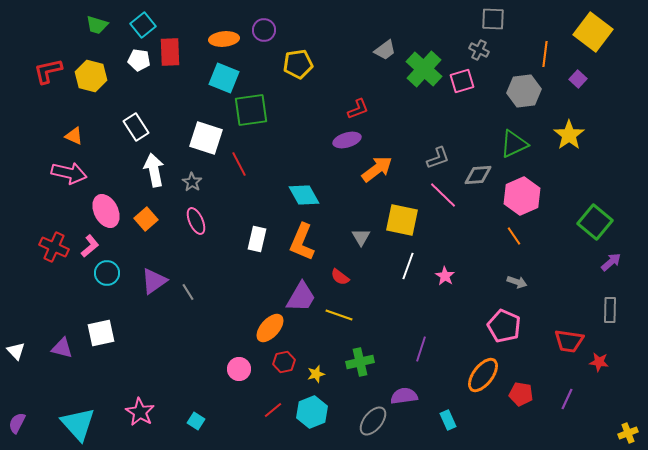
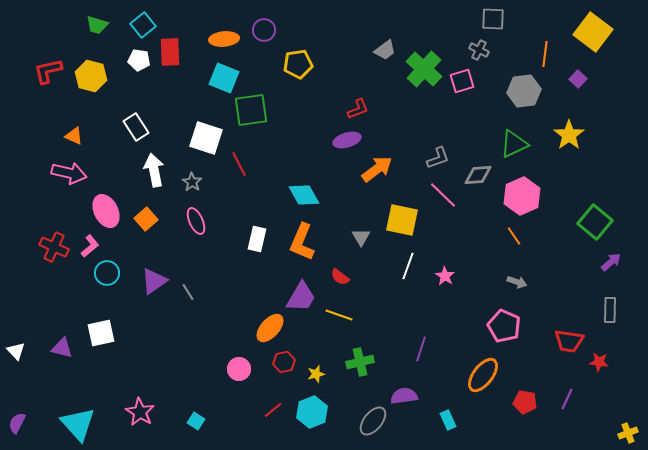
red pentagon at (521, 394): moved 4 px right, 8 px down
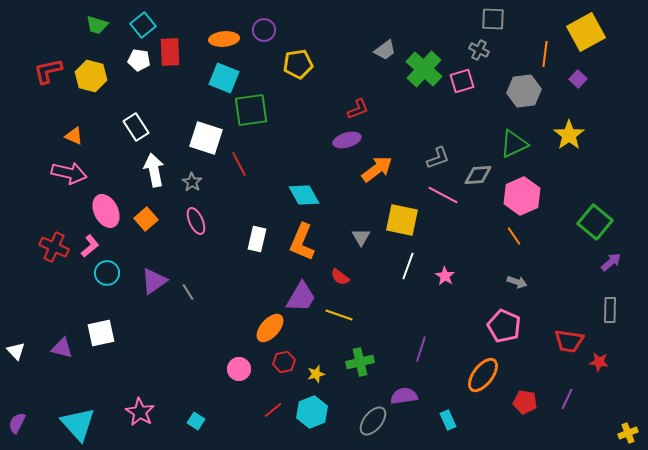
yellow square at (593, 32): moved 7 px left; rotated 24 degrees clockwise
pink line at (443, 195): rotated 16 degrees counterclockwise
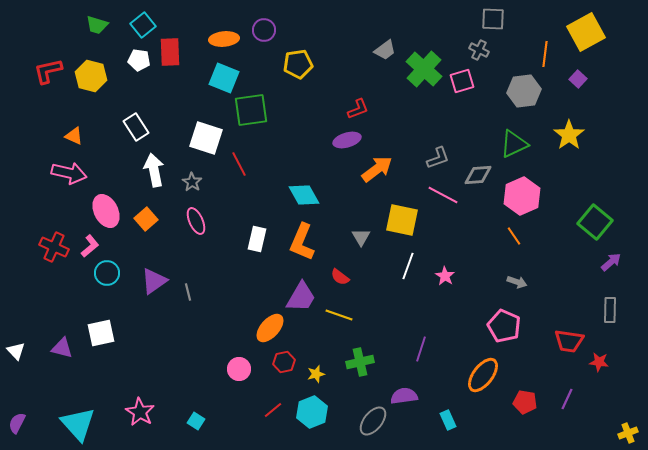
gray line at (188, 292): rotated 18 degrees clockwise
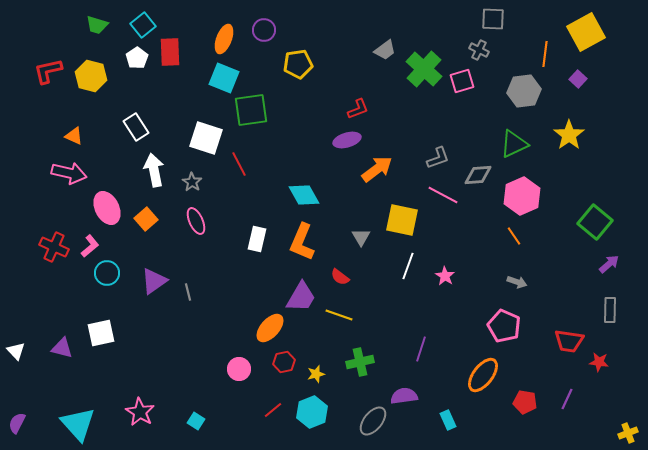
orange ellipse at (224, 39): rotated 64 degrees counterclockwise
white pentagon at (139, 60): moved 2 px left, 2 px up; rotated 30 degrees clockwise
pink ellipse at (106, 211): moved 1 px right, 3 px up
purple arrow at (611, 262): moved 2 px left, 2 px down
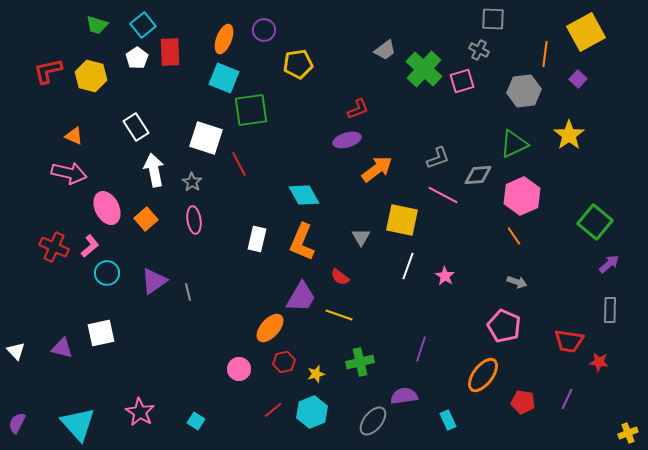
pink ellipse at (196, 221): moved 2 px left, 1 px up; rotated 16 degrees clockwise
red pentagon at (525, 402): moved 2 px left
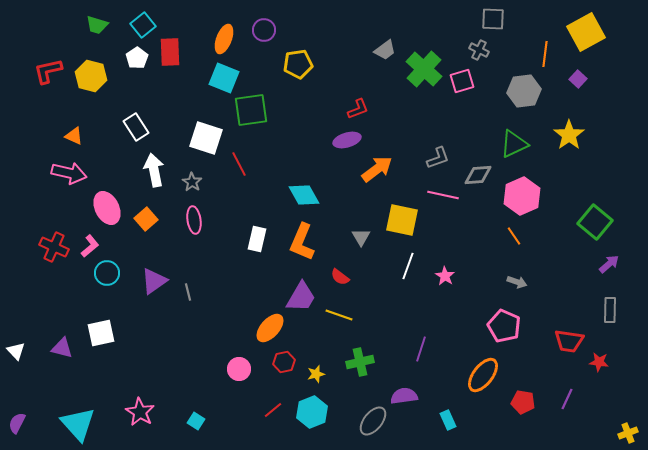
pink line at (443, 195): rotated 16 degrees counterclockwise
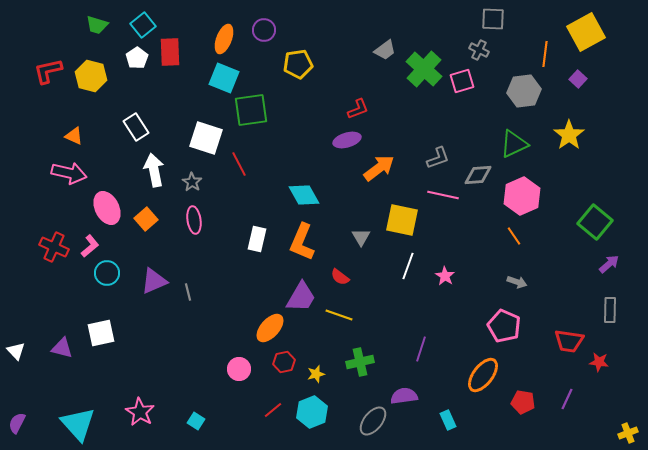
orange arrow at (377, 169): moved 2 px right, 1 px up
purple triangle at (154, 281): rotated 12 degrees clockwise
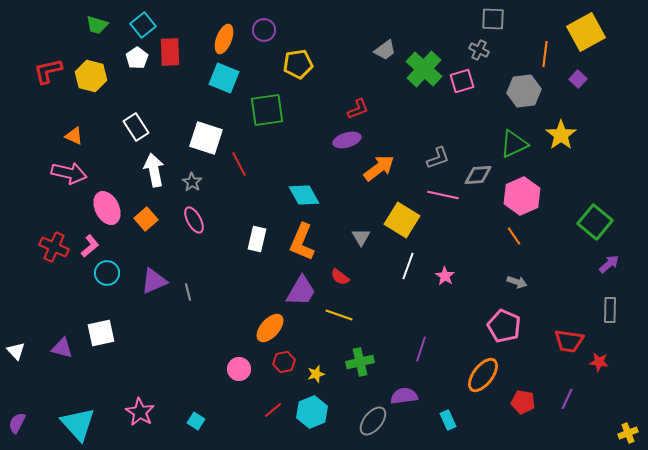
green square at (251, 110): moved 16 px right
yellow star at (569, 135): moved 8 px left
pink ellipse at (194, 220): rotated 20 degrees counterclockwise
yellow square at (402, 220): rotated 20 degrees clockwise
purple trapezoid at (301, 297): moved 6 px up
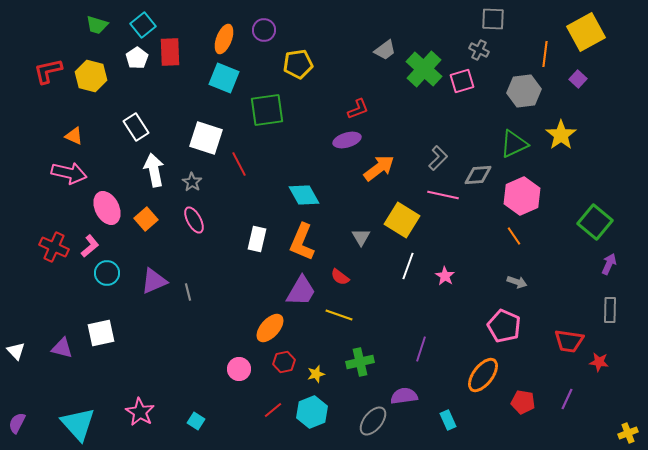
gray L-shape at (438, 158): rotated 25 degrees counterclockwise
purple arrow at (609, 264): rotated 25 degrees counterclockwise
